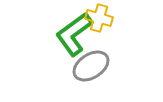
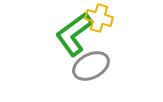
gray ellipse: rotated 6 degrees clockwise
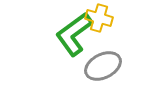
gray ellipse: moved 12 px right
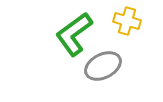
yellow cross: moved 28 px right, 3 px down
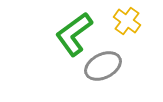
yellow cross: rotated 20 degrees clockwise
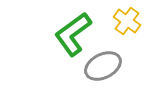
green L-shape: moved 1 px left
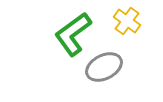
gray ellipse: moved 1 px right, 1 px down
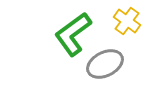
gray ellipse: moved 1 px right, 3 px up
